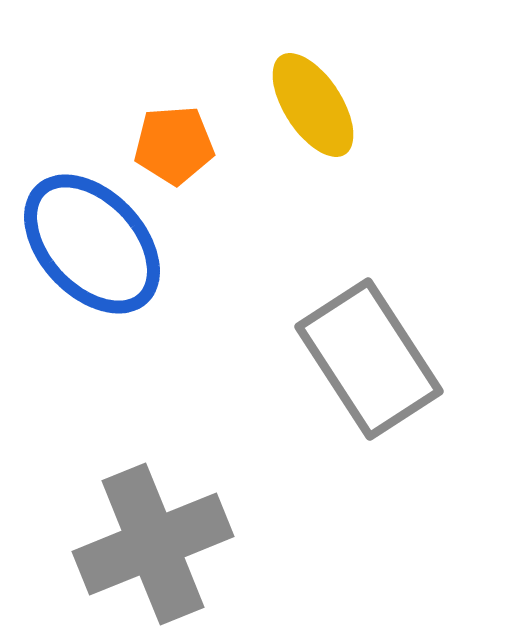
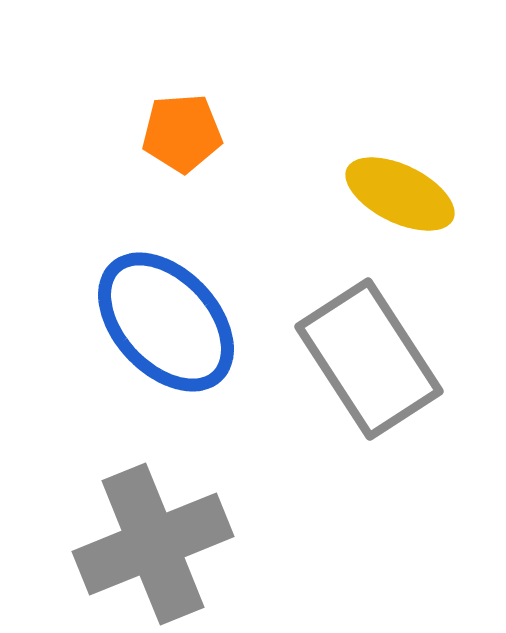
yellow ellipse: moved 87 px right, 89 px down; rotated 31 degrees counterclockwise
orange pentagon: moved 8 px right, 12 px up
blue ellipse: moved 74 px right, 78 px down
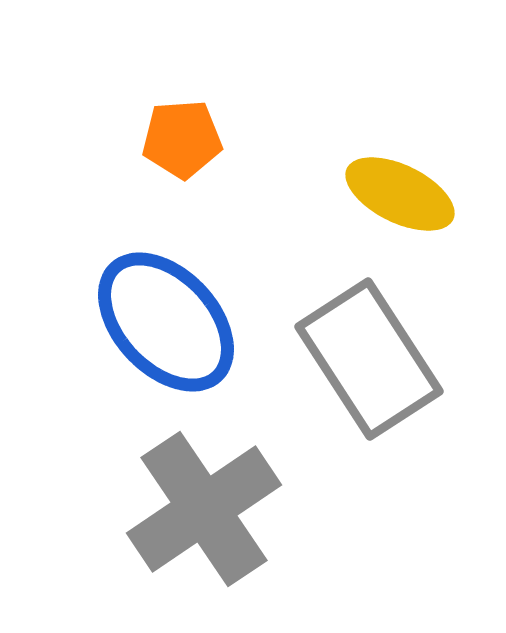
orange pentagon: moved 6 px down
gray cross: moved 51 px right, 35 px up; rotated 12 degrees counterclockwise
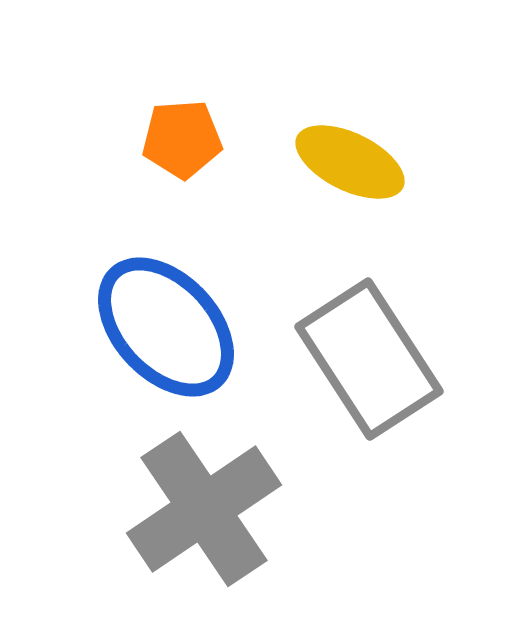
yellow ellipse: moved 50 px left, 32 px up
blue ellipse: moved 5 px down
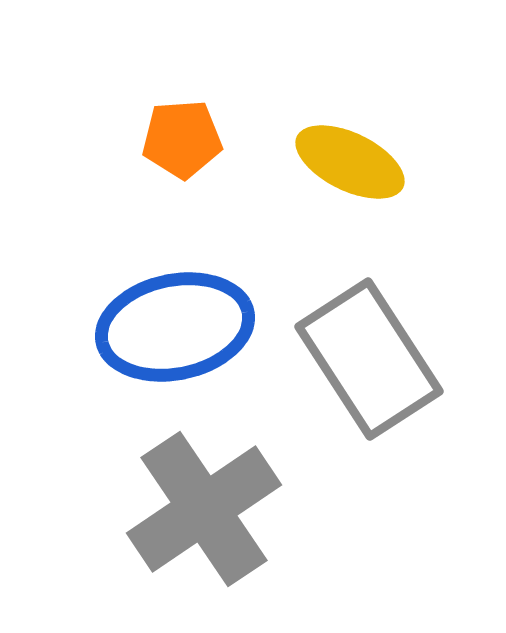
blue ellipse: moved 9 px right; rotated 59 degrees counterclockwise
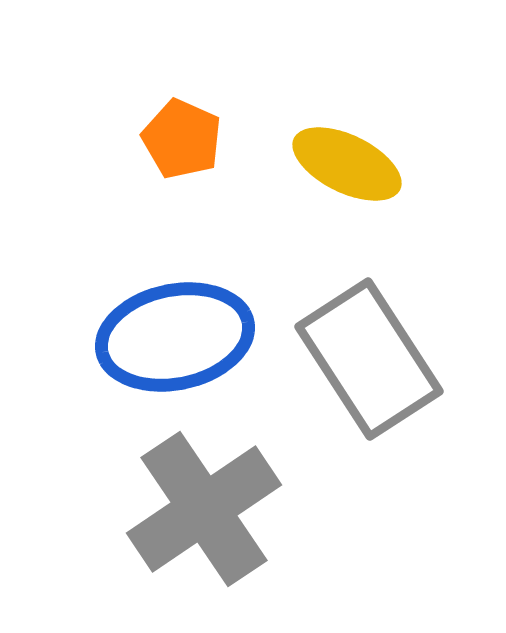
orange pentagon: rotated 28 degrees clockwise
yellow ellipse: moved 3 px left, 2 px down
blue ellipse: moved 10 px down
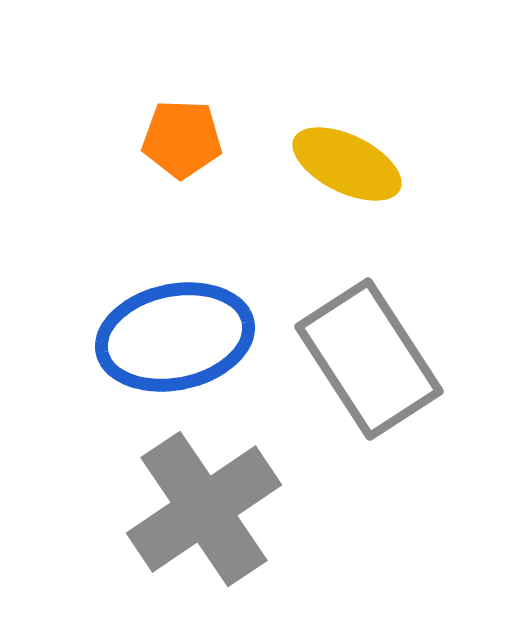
orange pentagon: rotated 22 degrees counterclockwise
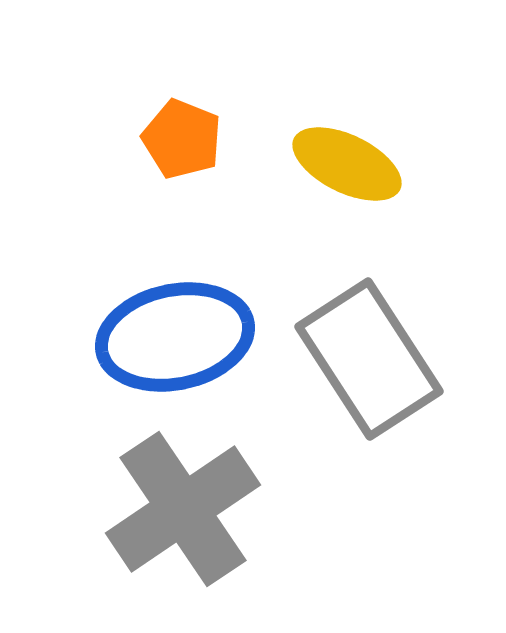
orange pentagon: rotated 20 degrees clockwise
gray cross: moved 21 px left
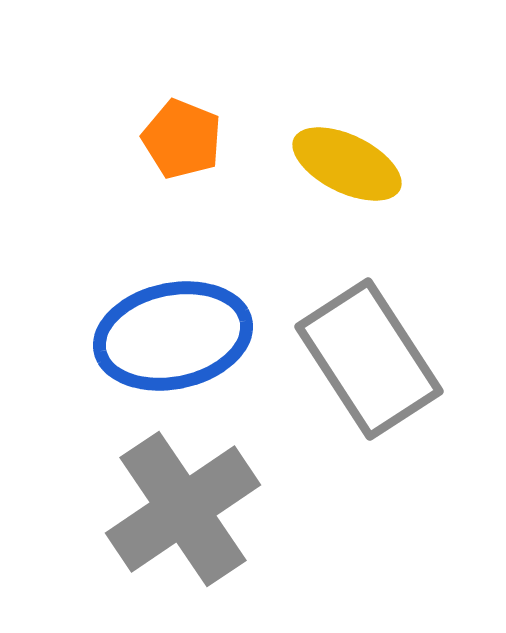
blue ellipse: moved 2 px left, 1 px up
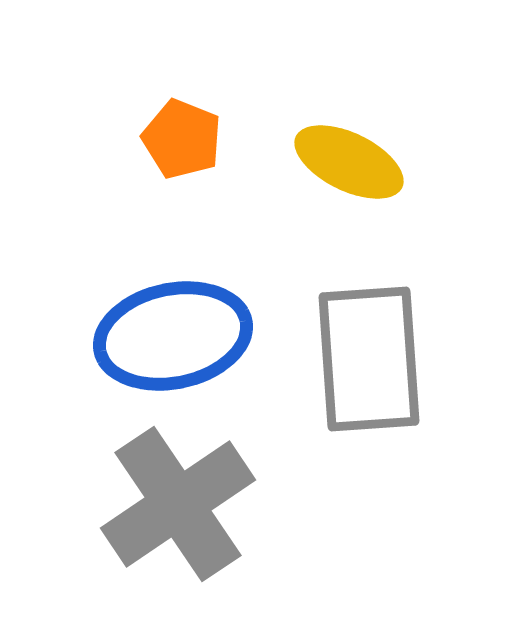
yellow ellipse: moved 2 px right, 2 px up
gray rectangle: rotated 29 degrees clockwise
gray cross: moved 5 px left, 5 px up
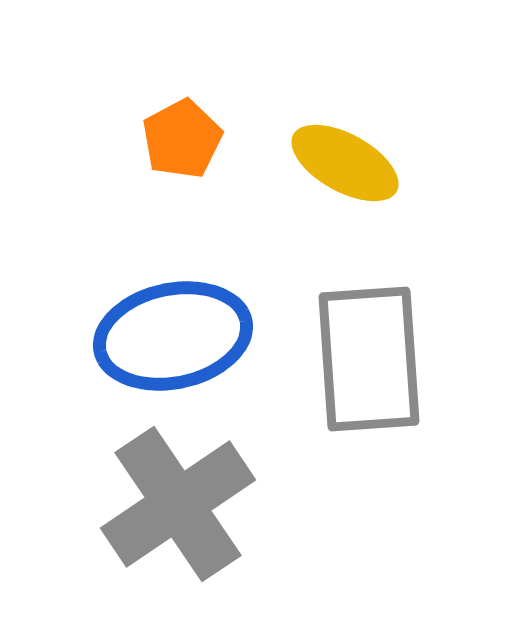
orange pentagon: rotated 22 degrees clockwise
yellow ellipse: moved 4 px left, 1 px down; rotated 3 degrees clockwise
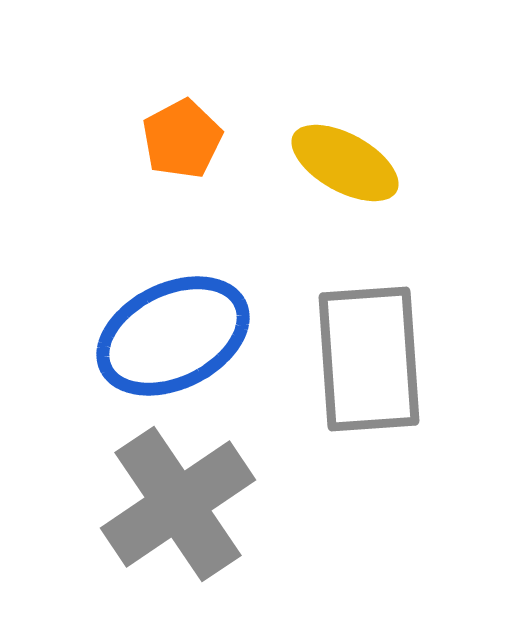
blue ellipse: rotated 14 degrees counterclockwise
